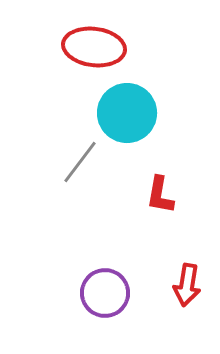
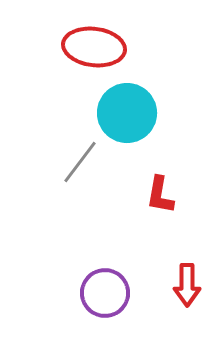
red arrow: rotated 9 degrees counterclockwise
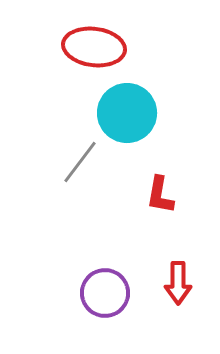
red arrow: moved 9 px left, 2 px up
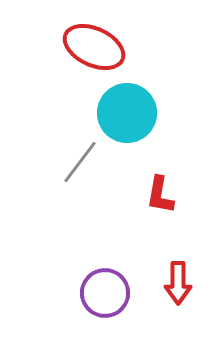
red ellipse: rotated 18 degrees clockwise
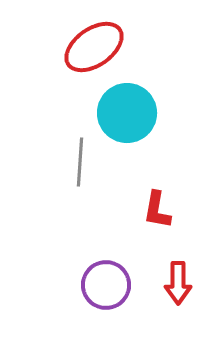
red ellipse: rotated 60 degrees counterclockwise
gray line: rotated 33 degrees counterclockwise
red L-shape: moved 3 px left, 15 px down
purple circle: moved 1 px right, 8 px up
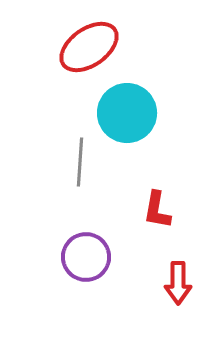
red ellipse: moved 5 px left
purple circle: moved 20 px left, 28 px up
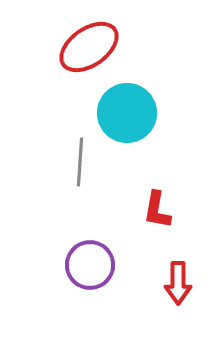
purple circle: moved 4 px right, 8 px down
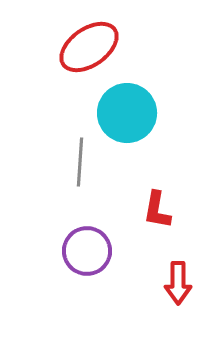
purple circle: moved 3 px left, 14 px up
